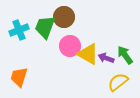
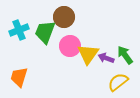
green trapezoid: moved 5 px down
yellow triangle: rotated 35 degrees clockwise
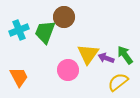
pink circle: moved 2 px left, 24 px down
orange trapezoid: rotated 135 degrees clockwise
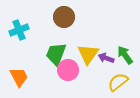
green trapezoid: moved 11 px right, 22 px down
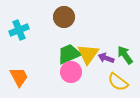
green trapezoid: moved 13 px right; rotated 45 degrees clockwise
pink circle: moved 3 px right, 2 px down
yellow semicircle: rotated 105 degrees counterclockwise
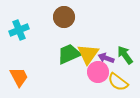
pink circle: moved 27 px right
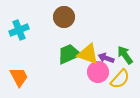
yellow triangle: rotated 45 degrees counterclockwise
yellow semicircle: moved 2 px right, 3 px up; rotated 85 degrees counterclockwise
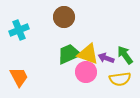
pink circle: moved 12 px left
yellow semicircle: rotated 40 degrees clockwise
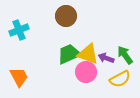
brown circle: moved 2 px right, 1 px up
yellow semicircle: rotated 20 degrees counterclockwise
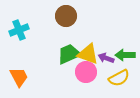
green arrow: rotated 54 degrees counterclockwise
yellow semicircle: moved 1 px left, 1 px up
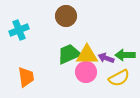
yellow triangle: moved 1 px left, 1 px down; rotated 20 degrees counterclockwise
orange trapezoid: moved 7 px right; rotated 20 degrees clockwise
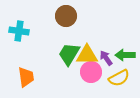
cyan cross: moved 1 px down; rotated 30 degrees clockwise
green trapezoid: rotated 35 degrees counterclockwise
purple arrow: rotated 35 degrees clockwise
pink circle: moved 5 px right
